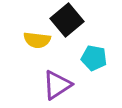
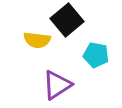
cyan pentagon: moved 2 px right, 3 px up
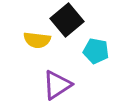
cyan pentagon: moved 4 px up
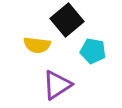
yellow semicircle: moved 5 px down
cyan pentagon: moved 3 px left
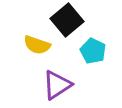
yellow semicircle: rotated 12 degrees clockwise
cyan pentagon: rotated 15 degrees clockwise
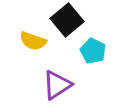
yellow semicircle: moved 4 px left, 4 px up
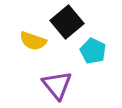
black square: moved 2 px down
purple triangle: rotated 36 degrees counterclockwise
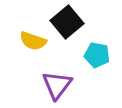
cyan pentagon: moved 4 px right, 4 px down; rotated 15 degrees counterclockwise
purple triangle: rotated 16 degrees clockwise
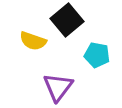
black square: moved 2 px up
purple triangle: moved 1 px right, 2 px down
